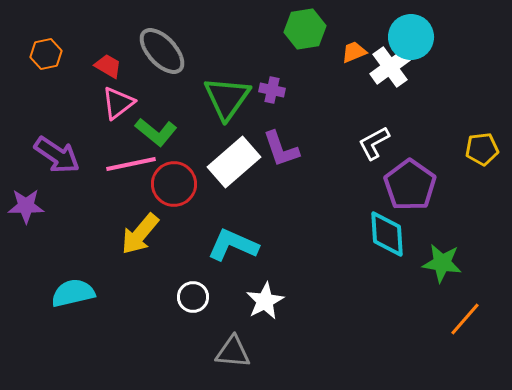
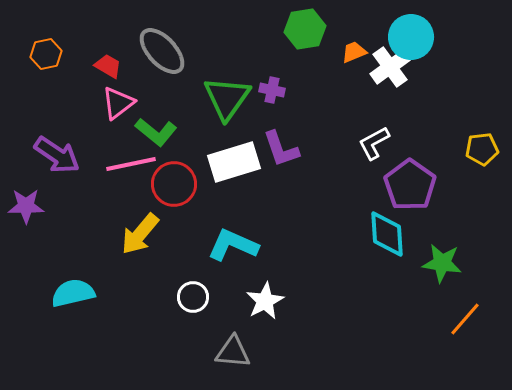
white rectangle: rotated 24 degrees clockwise
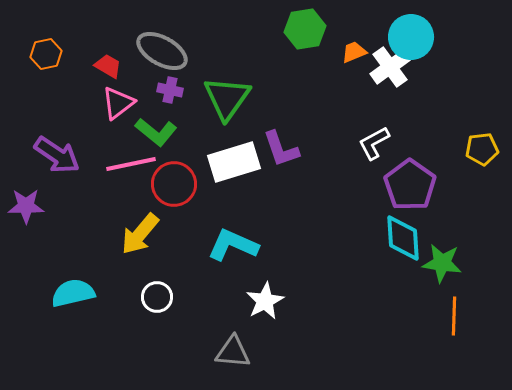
gray ellipse: rotated 18 degrees counterclockwise
purple cross: moved 102 px left
cyan diamond: moved 16 px right, 4 px down
white circle: moved 36 px left
orange line: moved 11 px left, 3 px up; rotated 39 degrees counterclockwise
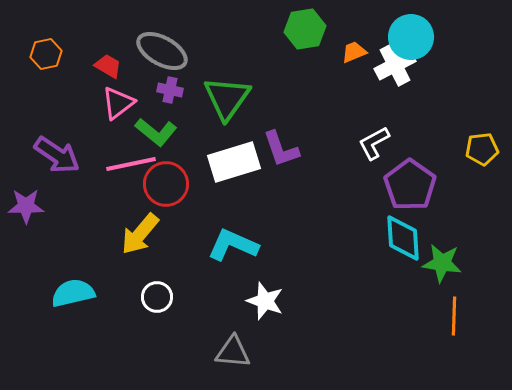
white cross: moved 5 px right, 2 px up; rotated 9 degrees clockwise
red circle: moved 8 px left
white star: rotated 24 degrees counterclockwise
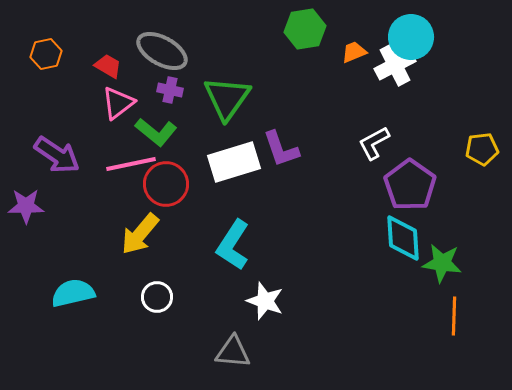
cyan L-shape: rotated 81 degrees counterclockwise
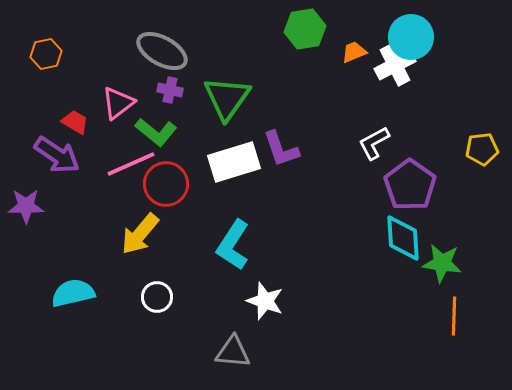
red trapezoid: moved 33 px left, 56 px down
pink line: rotated 12 degrees counterclockwise
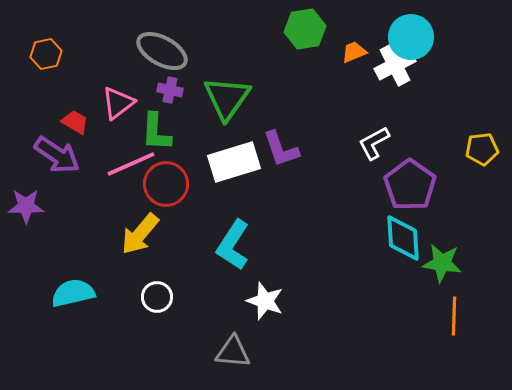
green L-shape: rotated 54 degrees clockwise
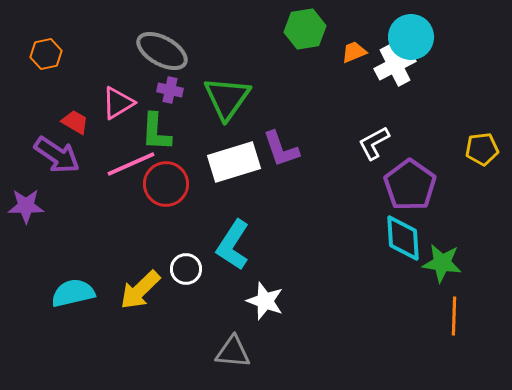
pink triangle: rotated 6 degrees clockwise
yellow arrow: moved 56 px down; rotated 6 degrees clockwise
white circle: moved 29 px right, 28 px up
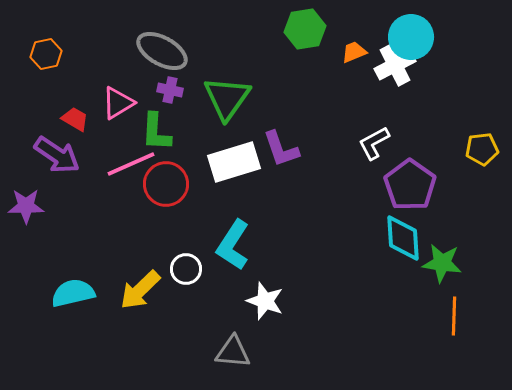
red trapezoid: moved 3 px up
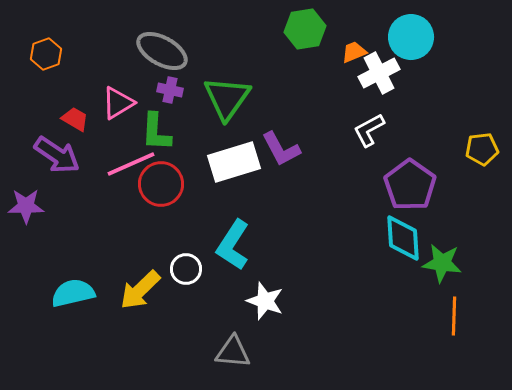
orange hexagon: rotated 8 degrees counterclockwise
white cross: moved 16 px left, 8 px down
white L-shape: moved 5 px left, 13 px up
purple L-shape: rotated 9 degrees counterclockwise
red circle: moved 5 px left
